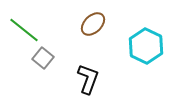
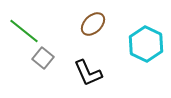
green line: moved 1 px down
cyan hexagon: moved 2 px up
black L-shape: moved 6 px up; rotated 136 degrees clockwise
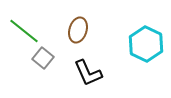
brown ellipse: moved 15 px left, 6 px down; rotated 30 degrees counterclockwise
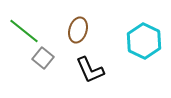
cyan hexagon: moved 2 px left, 3 px up
black L-shape: moved 2 px right, 3 px up
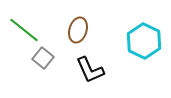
green line: moved 1 px up
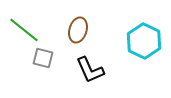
gray square: rotated 25 degrees counterclockwise
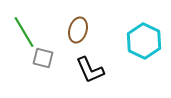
green line: moved 2 px down; rotated 20 degrees clockwise
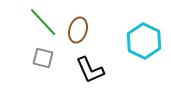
green line: moved 19 px right, 10 px up; rotated 12 degrees counterclockwise
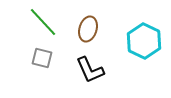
brown ellipse: moved 10 px right, 1 px up
gray square: moved 1 px left
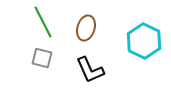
green line: rotated 16 degrees clockwise
brown ellipse: moved 2 px left, 1 px up
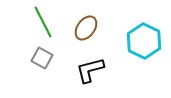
brown ellipse: rotated 20 degrees clockwise
gray square: rotated 15 degrees clockwise
black L-shape: rotated 100 degrees clockwise
